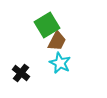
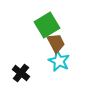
brown trapezoid: moved 1 px left, 2 px down; rotated 55 degrees counterclockwise
cyan star: moved 1 px left, 2 px up
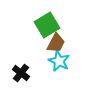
brown trapezoid: rotated 55 degrees clockwise
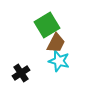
cyan star: rotated 10 degrees counterclockwise
black cross: rotated 18 degrees clockwise
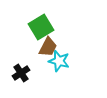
green square: moved 6 px left, 2 px down
brown trapezoid: moved 8 px left, 4 px down
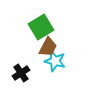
cyan star: moved 4 px left
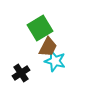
green square: moved 1 px left, 1 px down
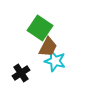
green square: rotated 25 degrees counterclockwise
